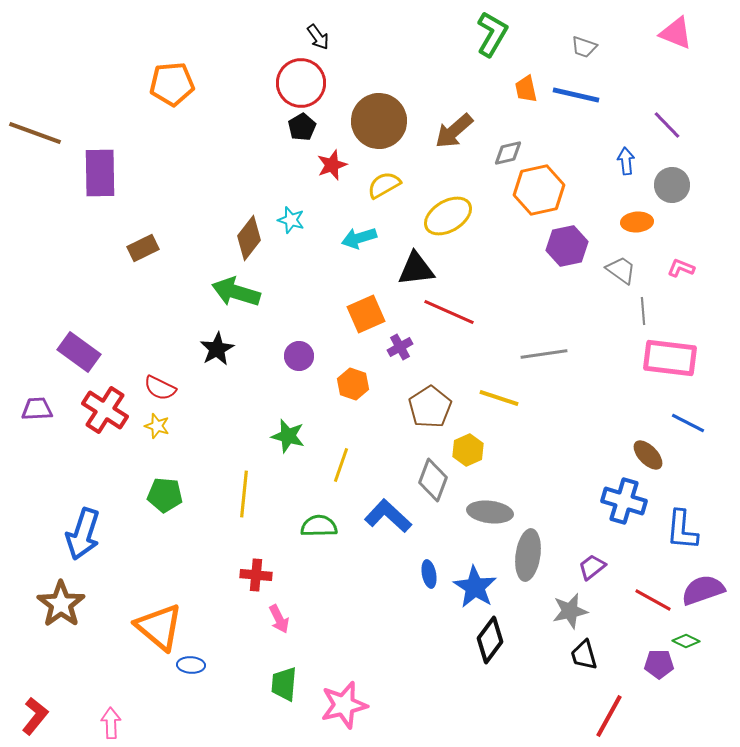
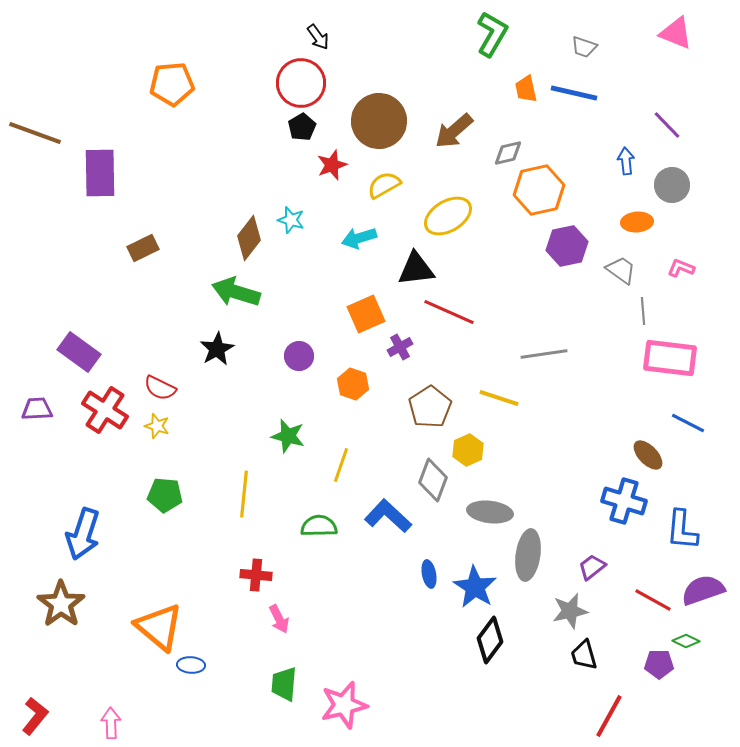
blue line at (576, 95): moved 2 px left, 2 px up
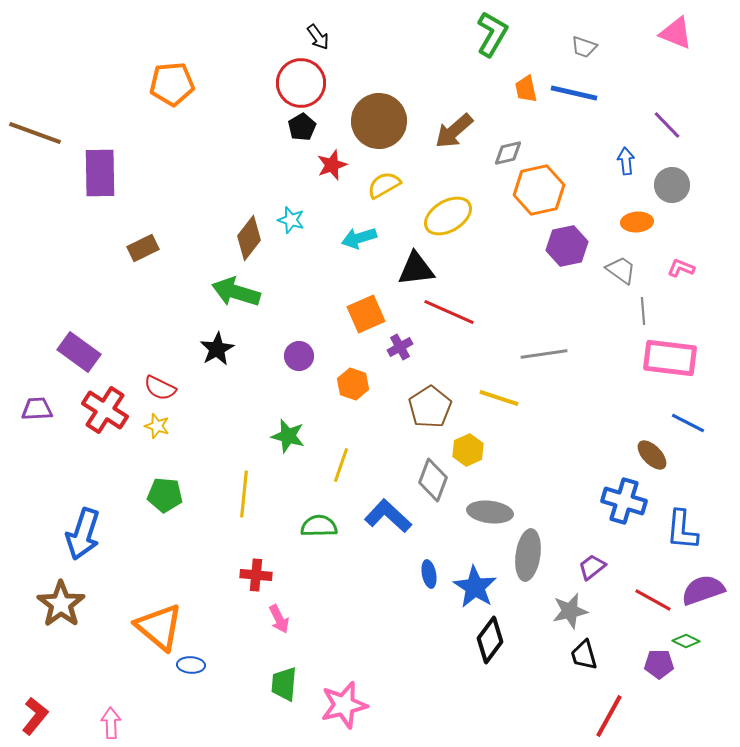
brown ellipse at (648, 455): moved 4 px right
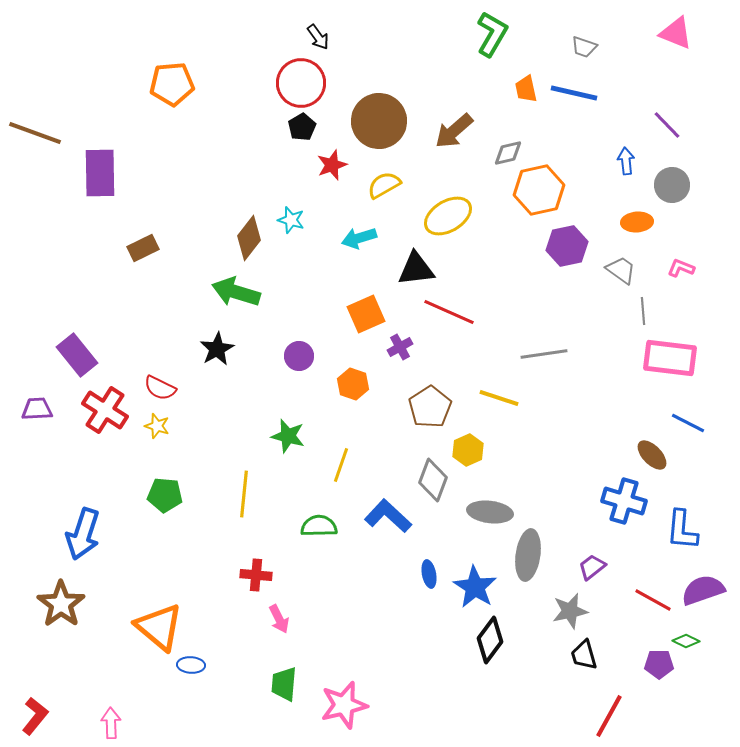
purple rectangle at (79, 352): moved 2 px left, 3 px down; rotated 15 degrees clockwise
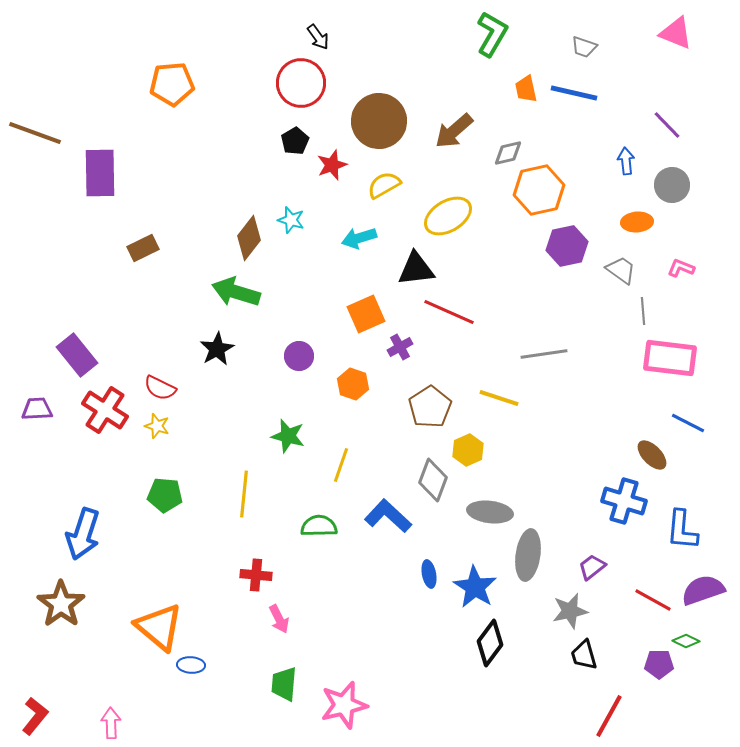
black pentagon at (302, 127): moved 7 px left, 14 px down
black diamond at (490, 640): moved 3 px down
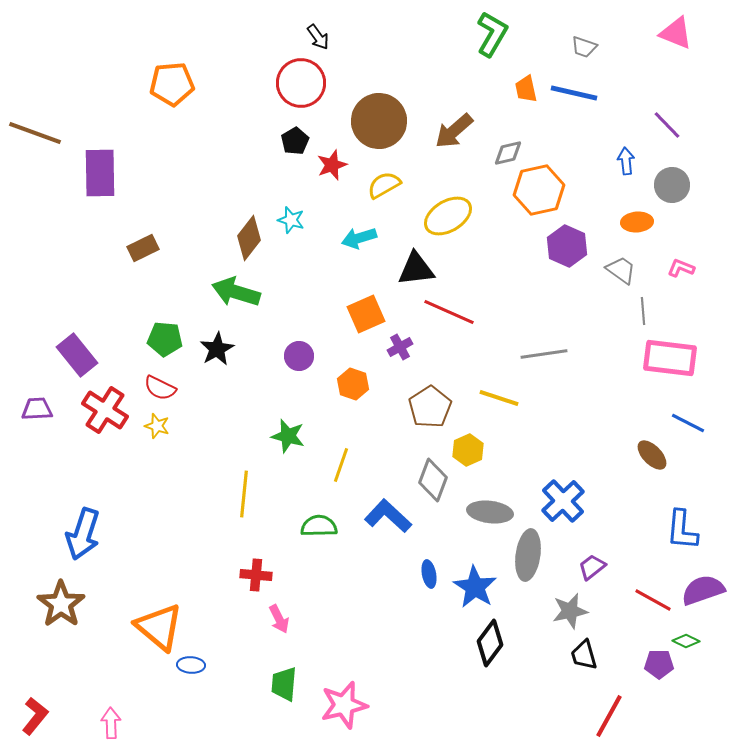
purple hexagon at (567, 246): rotated 24 degrees counterclockwise
green pentagon at (165, 495): moved 156 px up
blue cross at (624, 501): moved 61 px left; rotated 30 degrees clockwise
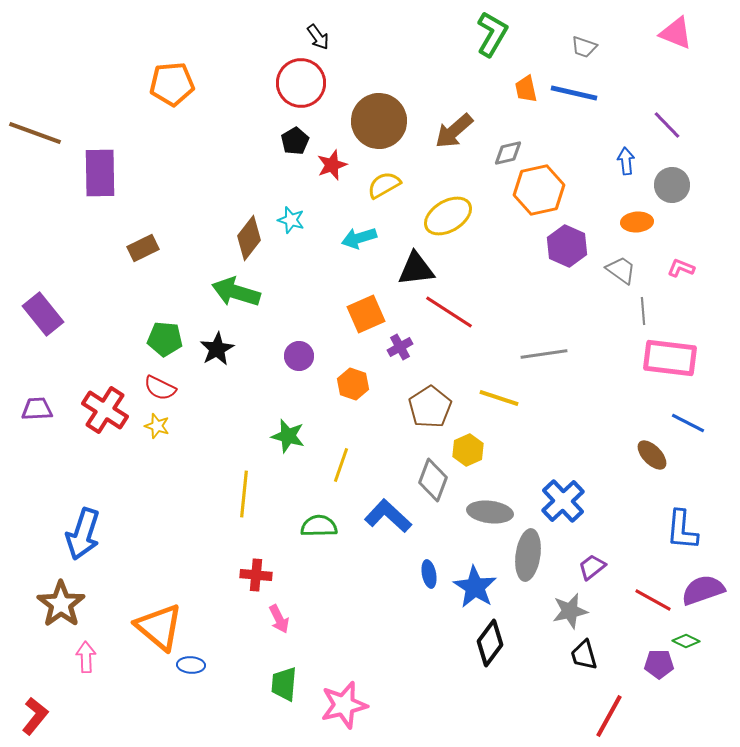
red line at (449, 312): rotated 9 degrees clockwise
purple rectangle at (77, 355): moved 34 px left, 41 px up
pink arrow at (111, 723): moved 25 px left, 66 px up
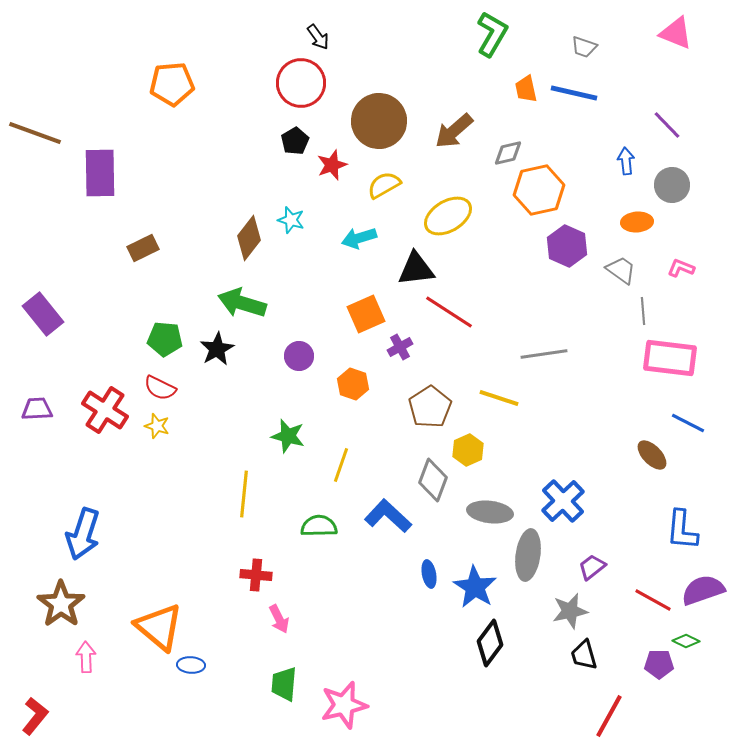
green arrow at (236, 292): moved 6 px right, 11 px down
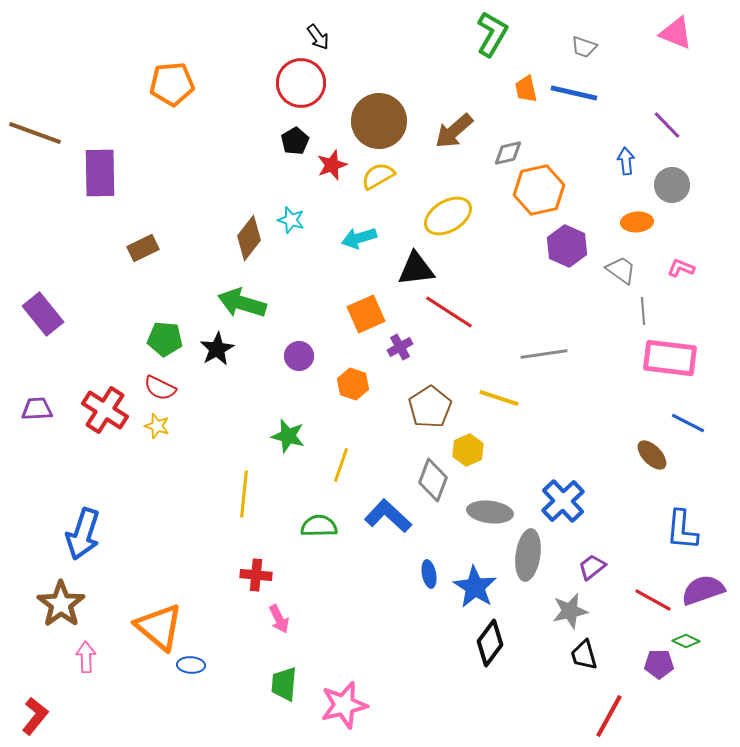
yellow semicircle at (384, 185): moved 6 px left, 9 px up
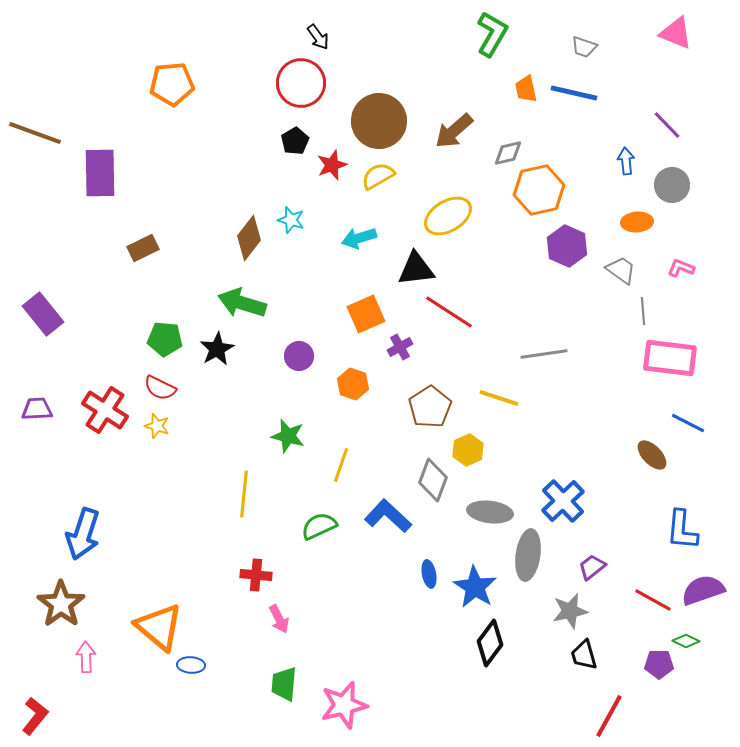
green semicircle at (319, 526): rotated 24 degrees counterclockwise
